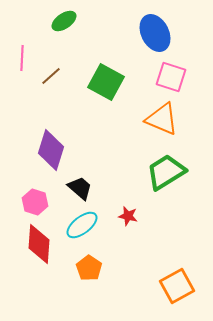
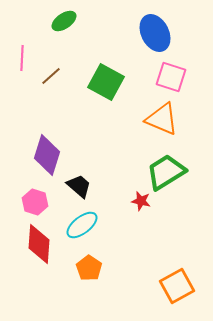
purple diamond: moved 4 px left, 5 px down
black trapezoid: moved 1 px left, 2 px up
red star: moved 13 px right, 15 px up
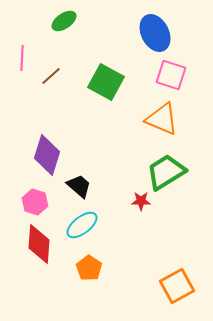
pink square: moved 2 px up
red star: rotated 12 degrees counterclockwise
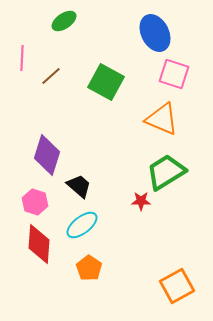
pink square: moved 3 px right, 1 px up
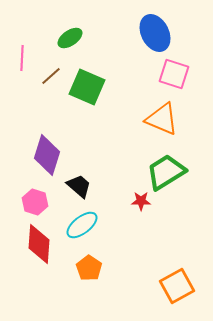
green ellipse: moved 6 px right, 17 px down
green square: moved 19 px left, 5 px down; rotated 6 degrees counterclockwise
